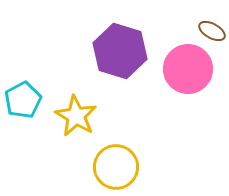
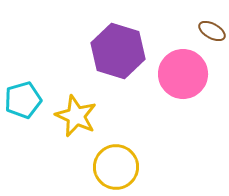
purple hexagon: moved 2 px left
pink circle: moved 5 px left, 5 px down
cyan pentagon: rotated 12 degrees clockwise
yellow star: rotated 6 degrees counterclockwise
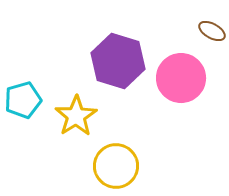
purple hexagon: moved 10 px down
pink circle: moved 2 px left, 4 px down
yellow star: rotated 15 degrees clockwise
yellow circle: moved 1 px up
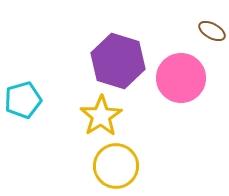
yellow star: moved 25 px right
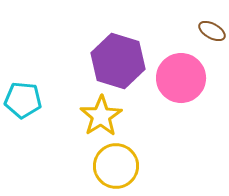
cyan pentagon: rotated 21 degrees clockwise
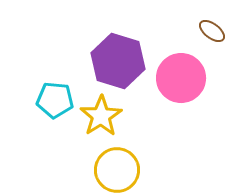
brown ellipse: rotated 8 degrees clockwise
cyan pentagon: moved 32 px right
yellow circle: moved 1 px right, 4 px down
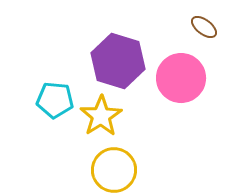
brown ellipse: moved 8 px left, 4 px up
yellow circle: moved 3 px left
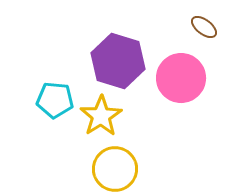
yellow circle: moved 1 px right, 1 px up
